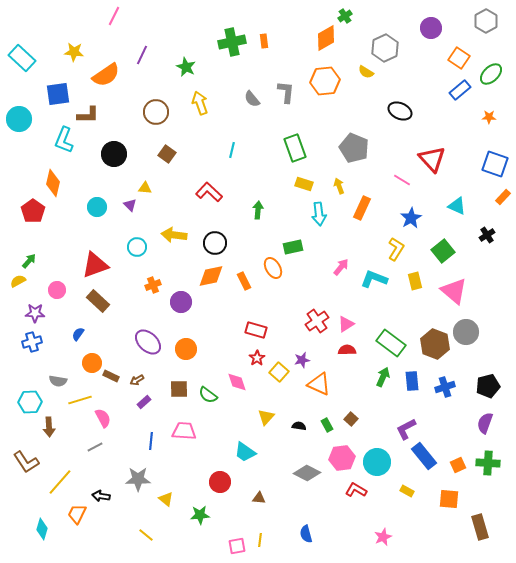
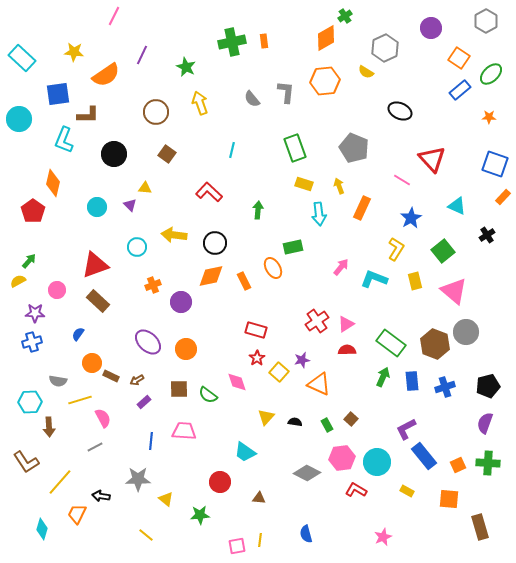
black semicircle at (299, 426): moved 4 px left, 4 px up
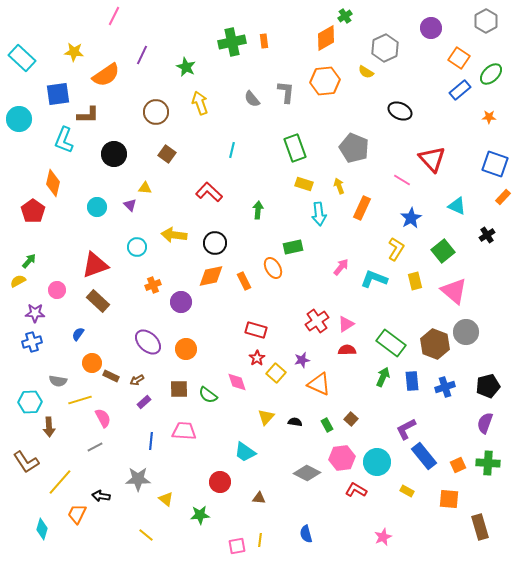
yellow square at (279, 372): moved 3 px left, 1 px down
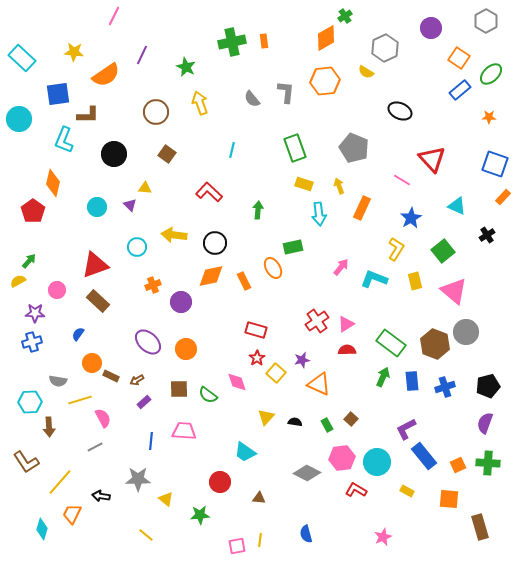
orange trapezoid at (77, 514): moved 5 px left
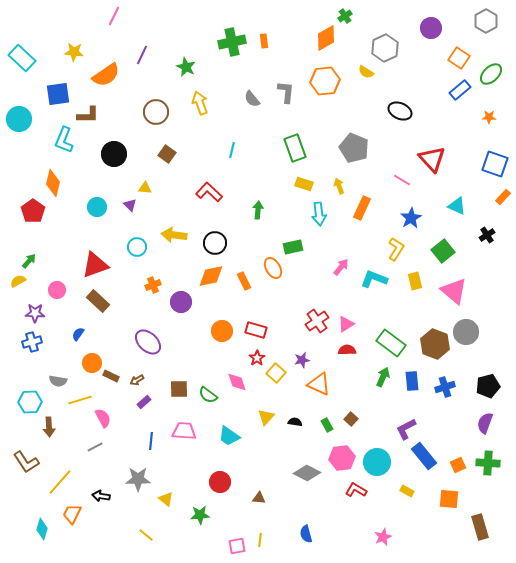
orange circle at (186, 349): moved 36 px right, 18 px up
cyan trapezoid at (245, 452): moved 16 px left, 16 px up
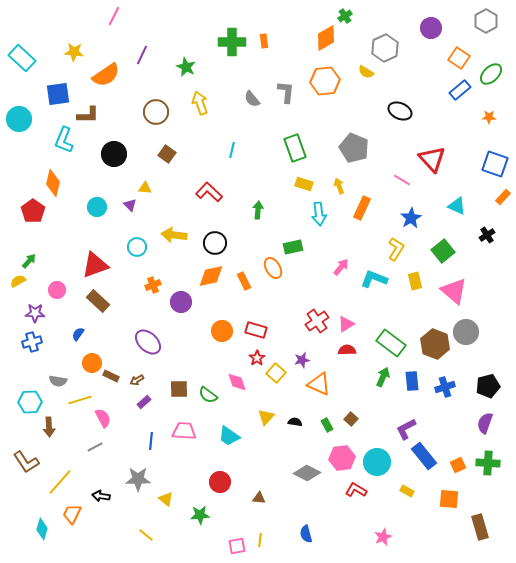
green cross at (232, 42): rotated 12 degrees clockwise
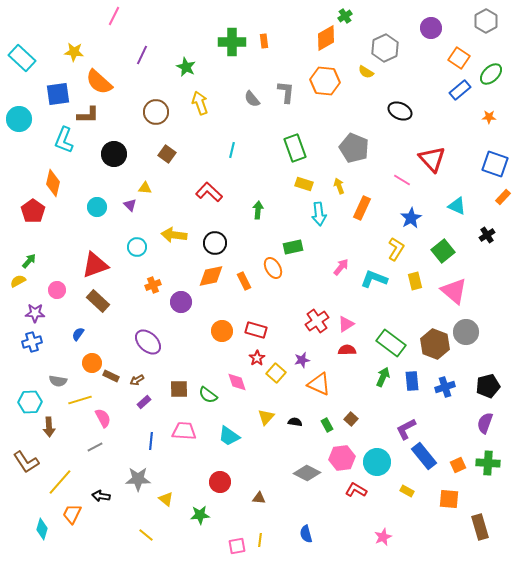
orange semicircle at (106, 75): moved 7 px left, 7 px down; rotated 76 degrees clockwise
orange hexagon at (325, 81): rotated 12 degrees clockwise
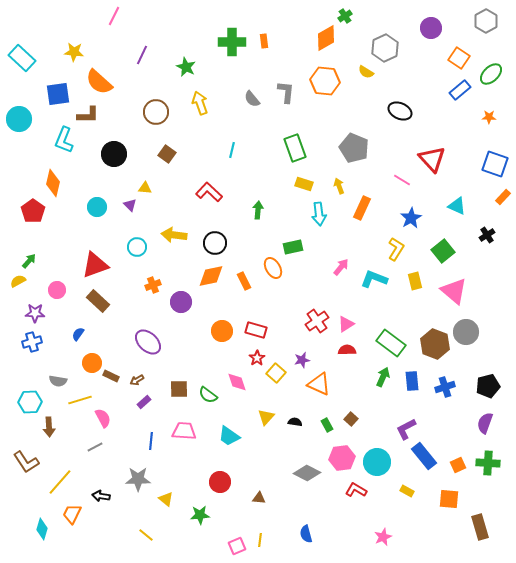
pink square at (237, 546): rotated 12 degrees counterclockwise
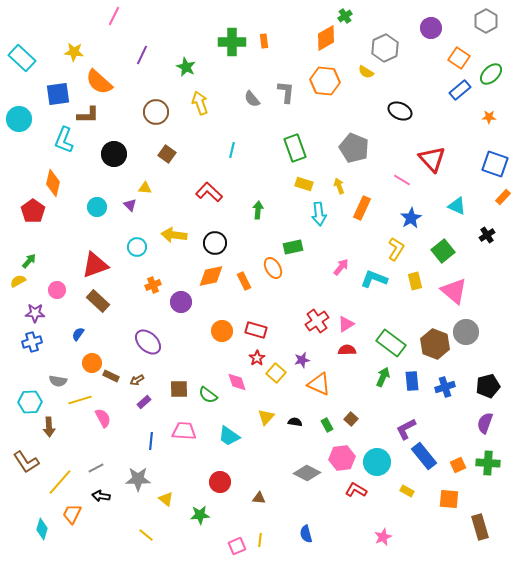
gray line at (95, 447): moved 1 px right, 21 px down
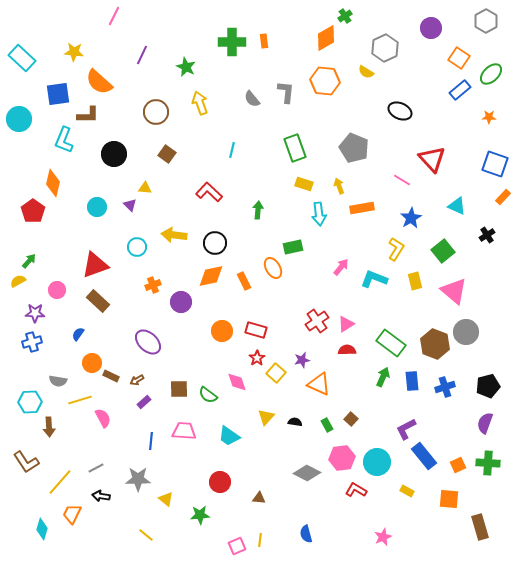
orange rectangle at (362, 208): rotated 55 degrees clockwise
